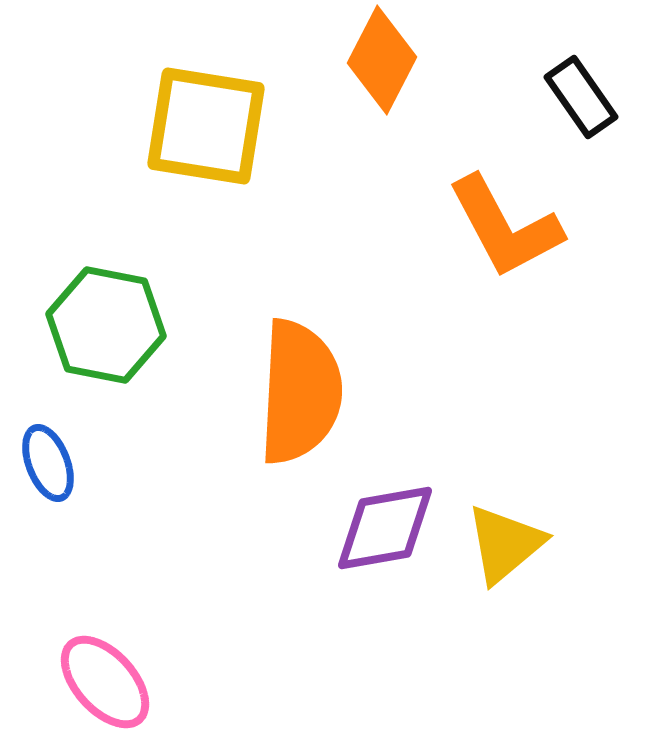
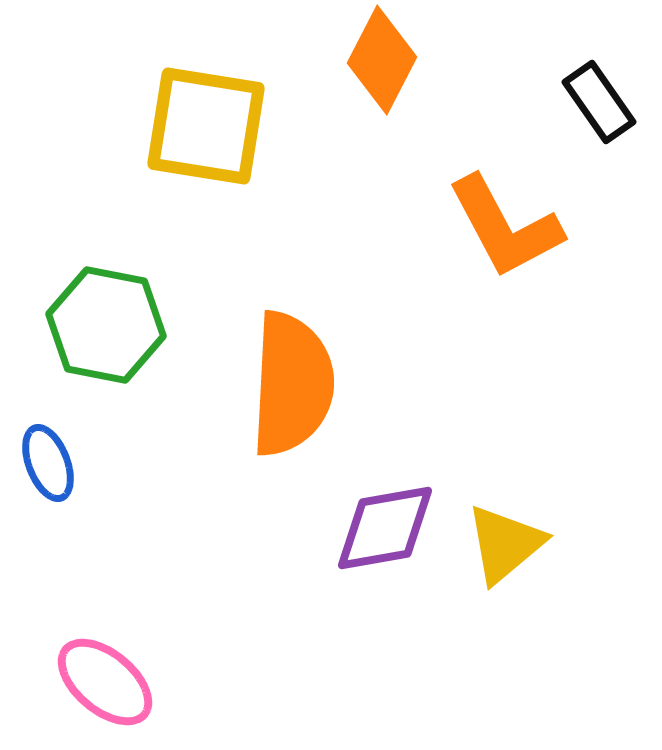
black rectangle: moved 18 px right, 5 px down
orange semicircle: moved 8 px left, 8 px up
pink ellipse: rotated 8 degrees counterclockwise
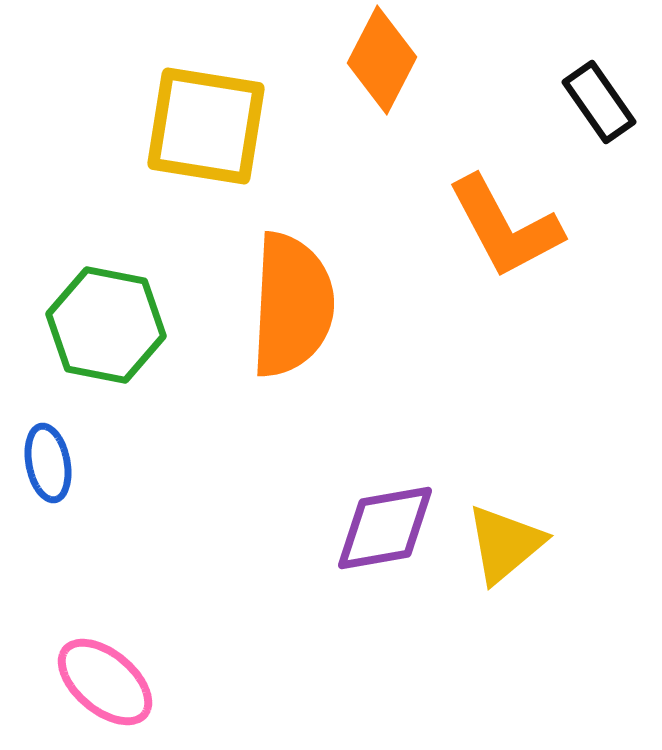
orange semicircle: moved 79 px up
blue ellipse: rotated 10 degrees clockwise
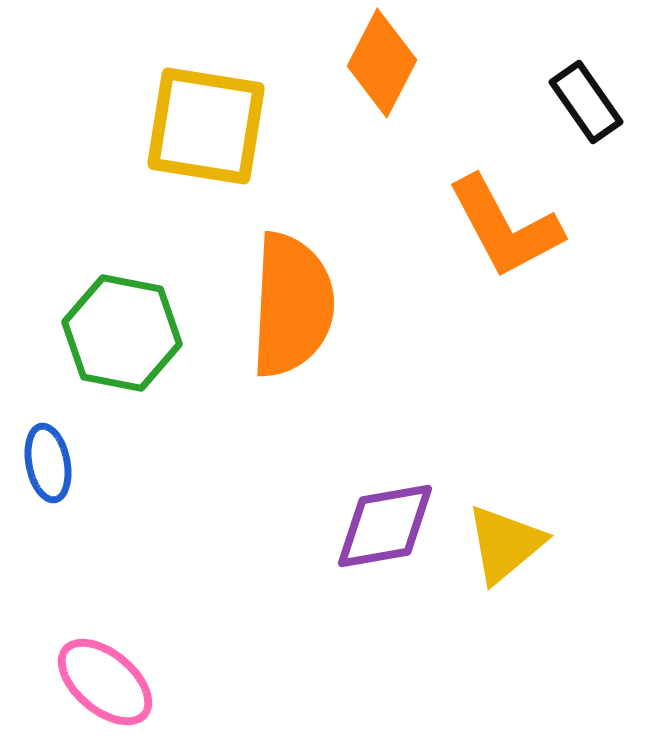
orange diamond: moved 3 px down
black rectangle: moved 13 px left
green hexagon: moved 16 px right, 8 px down
purple diamond: moved 2 px up
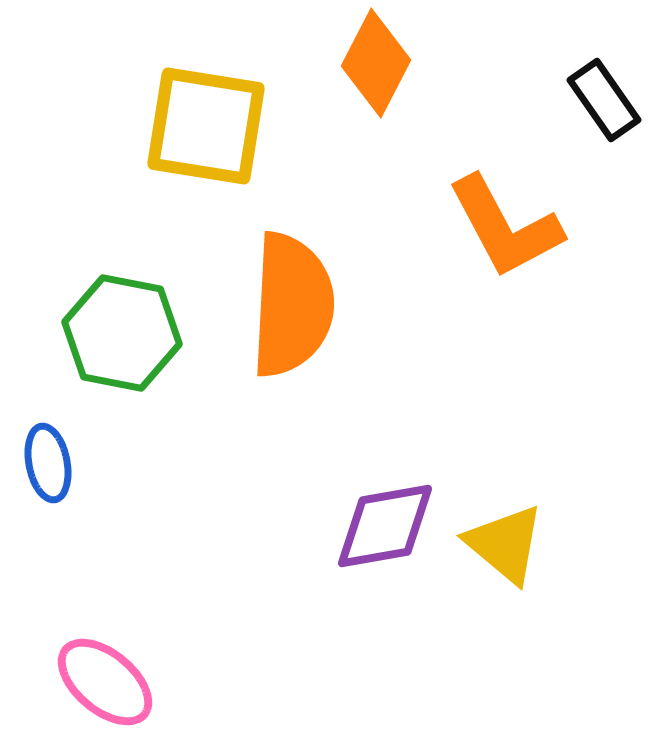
orange diamond: moved 6 px left
black rectangle: moved 18 px right, 2 px up
yellow triangle: rotated 40 degrees counterclockwise
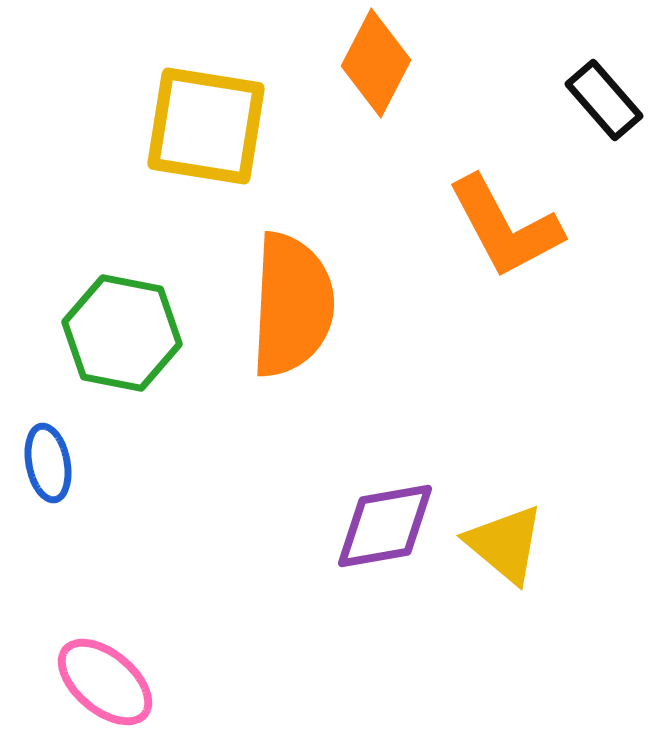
black rectangle: rotated 6 degrees counterclockwise
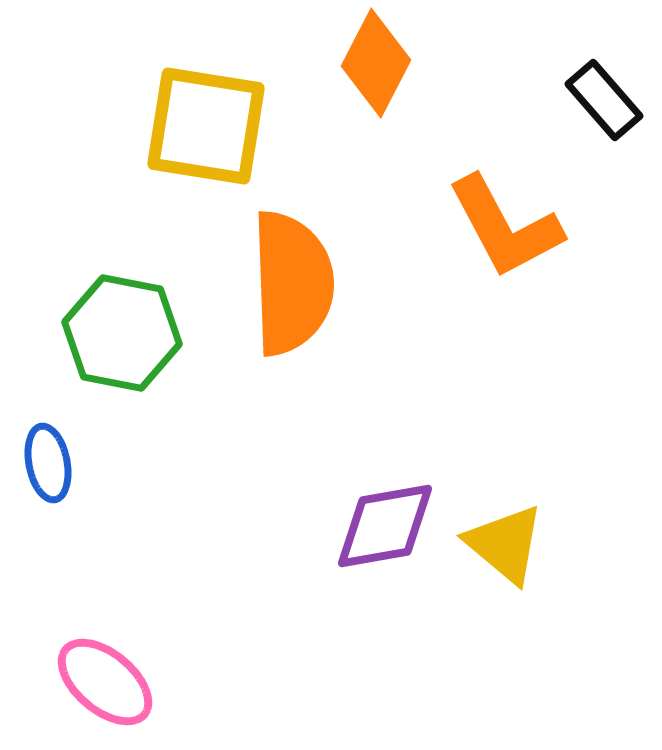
orange semicircle: moved 22 px up; rotated 5 degrees counterclockwise
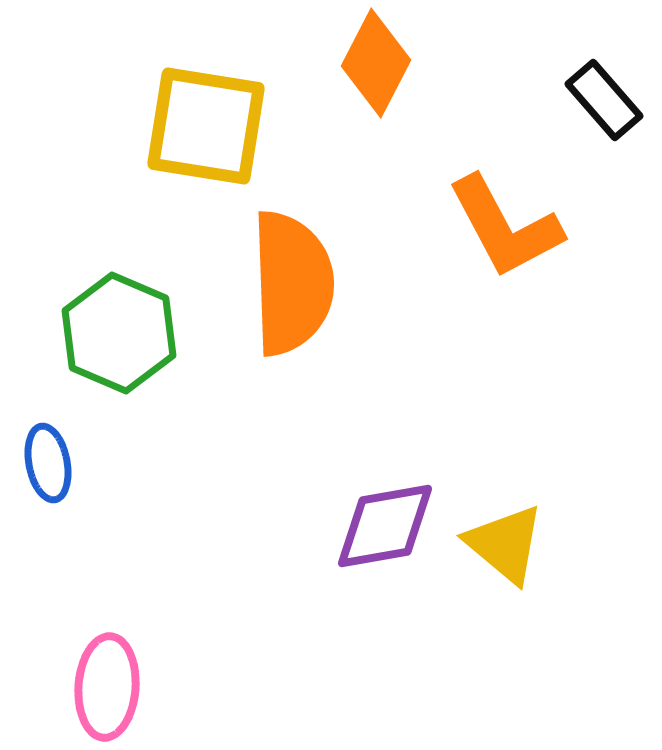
green hexagon: moved 3 px left; rotated 12 degrees clockwise
pink ellipse: moved 2 px right, 5 px down; rotated 54 degrees clockwise
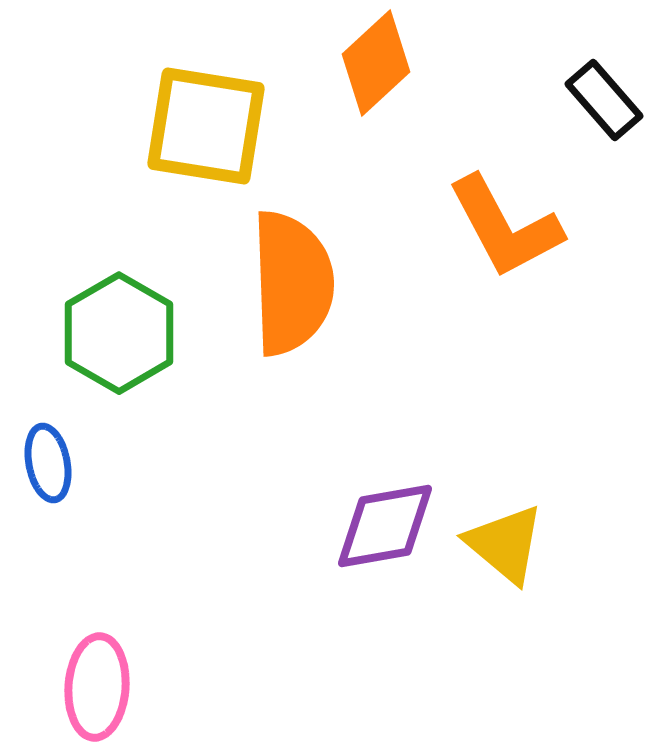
orange diamond: rotated 20 degrees clockwise
green hexagon: rotated 7 degrees clockwise
pink ellipse: moved 10 px left
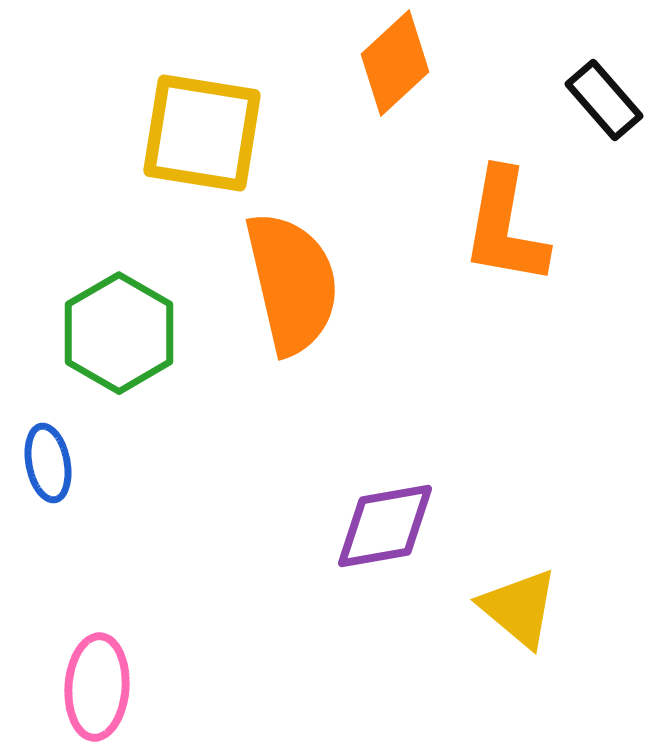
orange diamond: moved 19 px right
yellow square: moved 4 px left, 7 px down
orange L-shape: rotated 38 degrees clockwise
orange semicircle: rotated 11 degrees counterclockwise
yellow triangle: moved 14 px right, 64 px down
